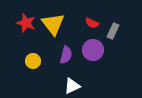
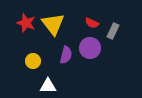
purple circle: moved 3 px left, 2 px up
white triangle: moved 24 px left; rotated 24 degrees clockwise
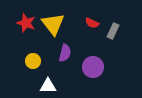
purple circle: moved 3 px right, 19 px down
purple semicircle: moved 1 px left, 2 px up
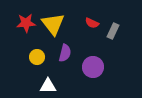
red star: rotated 24 degrees counterclockwise
yellow circle: moved 4 px right, 4 px up
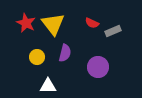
red star: rotated 30 degrees clockwise
gray rectangle: rotated 42 degrees clockwise
purple circle: moved 5 px right
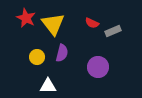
red star: moved 5 px up
purple semicircle: moved 3 px left
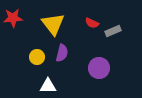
red star: moved 13 px left; rotated 30 degrees counterclockwise
purple circle: moved 1 px right, 1 px down
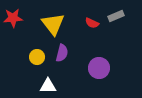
gray rectangle: moved 3 px right, 15 px up
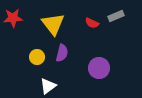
white triangle: rotated 36 degrees counterclockwise
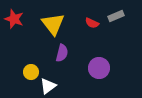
red star: moved 1 px right, 1 px down; rotated 24 degrees clockwise
yellow circle: moved 6 px left, 15 px down
